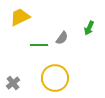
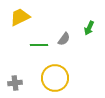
gray semicircle: moved 2 px right, 1 px down
gray cross: moved 2 px right; rotated 32 degrees clockwise
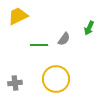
yellow trapezoid: moved 2 px left, 1 px up
yellow circle: moved 1 px right, 1 px down
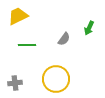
green line: moved 12 px left
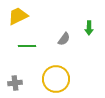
green arrow: rotated 24 degrees counterclockwise
green line: moved 1 px down
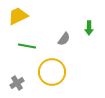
green line: rotated 12 degrees clockwise
yellow circle: moved 4 px left, 7 px up
gray cross: moved 2 px right; rotated 24 degrees counterclockwise
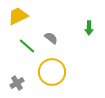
gray semicircle: moved 13 px left, 1 px up; rotated 88 degrees counterclockwise
green line: rotated 30 degrees clockwise
